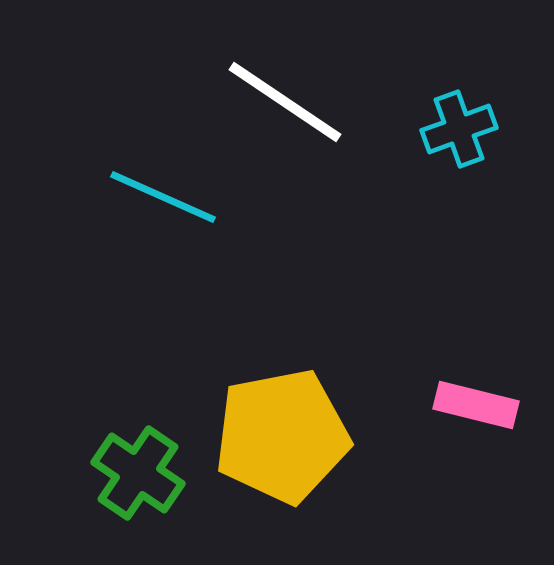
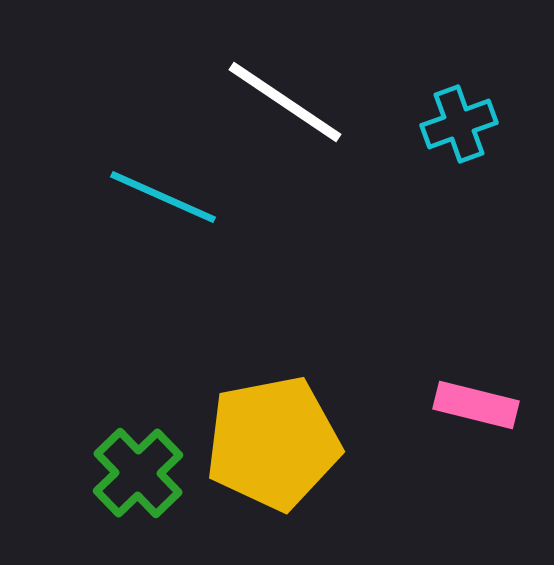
cyan cross: moved 5 px up
yellow pentagon: moved 9 px left, 7 px down
green cross: rotated 12 degrees clockwise
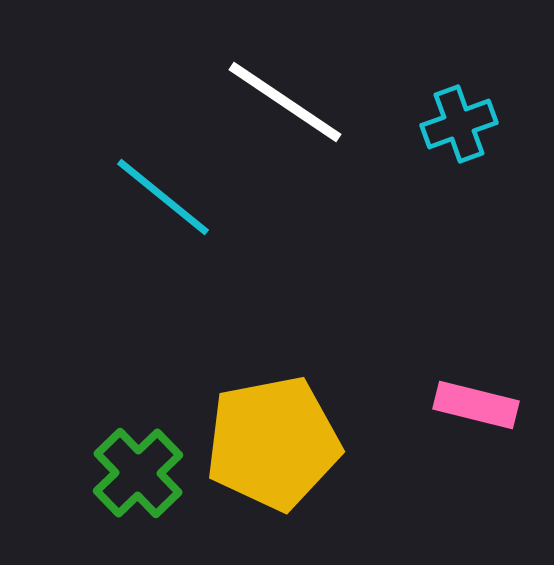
cyan line: rotated 15 degrees clockwise
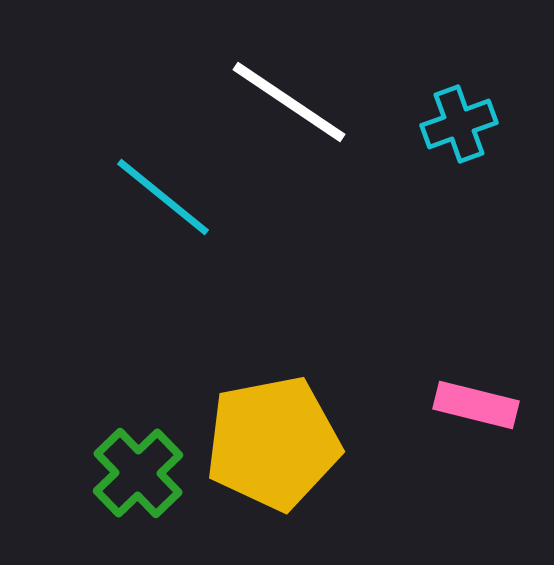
white line: moved 4 px right
